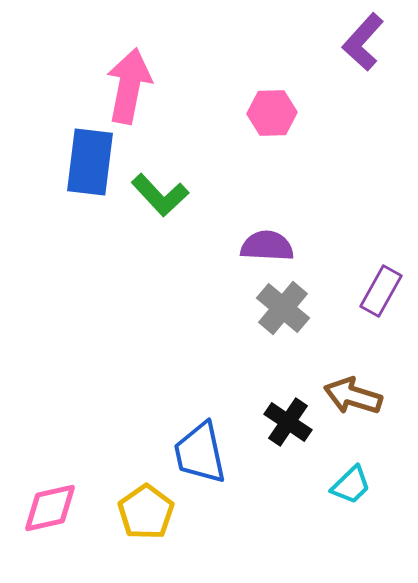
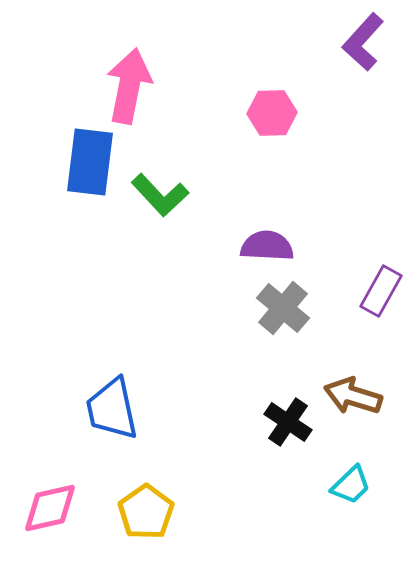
blue trapezoid: moved 88 px left, 44 px up
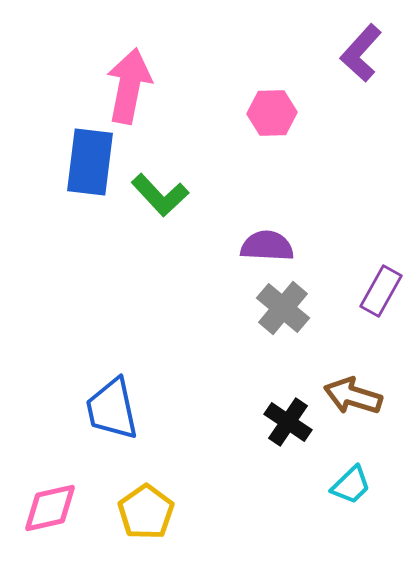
purple L-shape: moved 2 px left, 11 px down
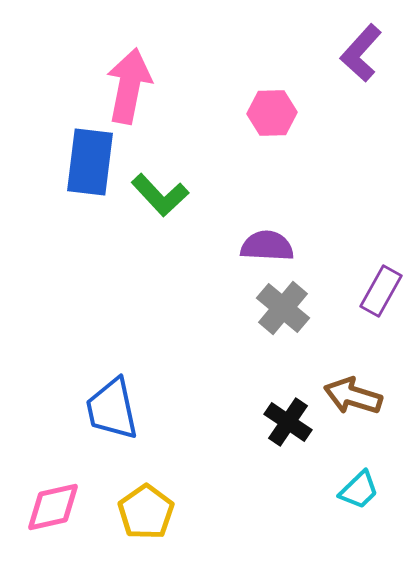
cyan trapezoid: moved 8 px right, 5 px down
pink diamond: moved 3 px right, 1 px up
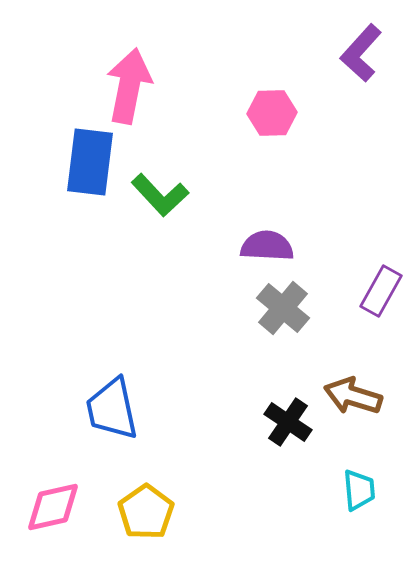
cyan trapezoid: rotated 51 degrees counterclockwise
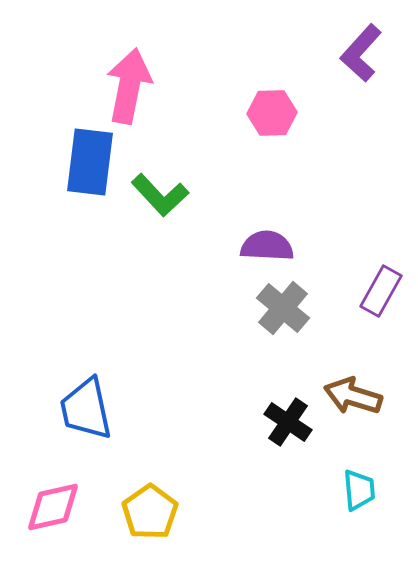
blue trapezoid: moved 26 px left
yellow pentagon: moved 4 px right
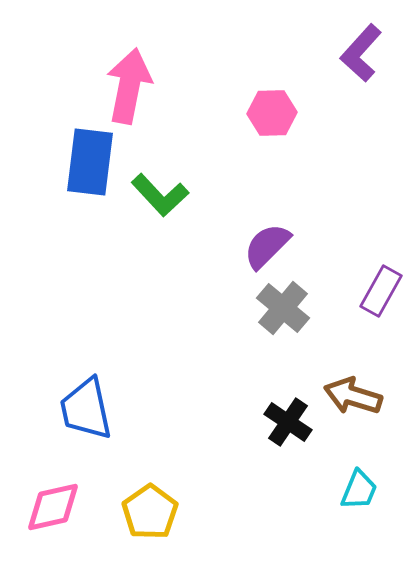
purple semicircle: rotated 48 degrees counterclockwise
cyan trapezoid: rotated 27 degrees clockwise
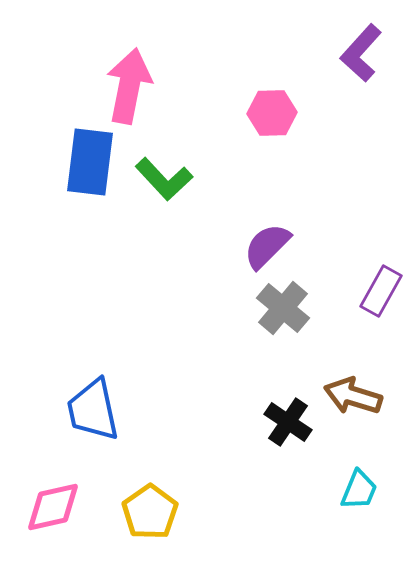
green L-shape: moved 4 px right, 16 px up
blue trapezoid: moved 7 px right, 1 px down
